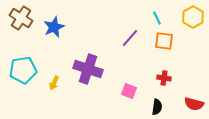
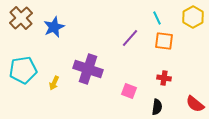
brown cross: rotated 15 degrees clockwise
red semicircle: moved 1 px right; rotated 24 degrees clockwise
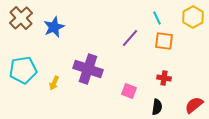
red semicircle: moved 1 px left, 1 px down; rotated 102 degrees clockwise
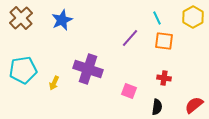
blue star: moved 8 px right, 7 px up
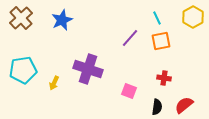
orange square: moved 3 px left; rotated 18 degrees counterclockwise
red semicircle: moved 10 px left
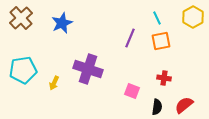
blue star: moved 3 px down
purple line: rotated 18 degrees counterclockwise
pink square: moved 3 px right
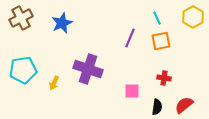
brown cross: rotated 15 degrees clockwise
pink square: rotated 21 degrees counterclockwise
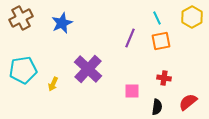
yellow hexagon: moved 1 px left
purple cross: rotated 24 degrees clockwise
yellow arrow: moved 1 px left, 1 px down
red semicircle: moved 4 px right, 3 px up
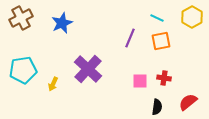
cyan line: rotated 40 degrees counterclockwise
pink square: moved 8 px right, 10 px up
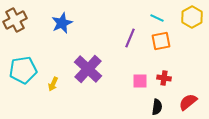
brown cross: moved 6 px left, 2 px down
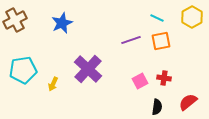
purple line: moved 1 px right, 2 px down; rotated 48 degrees clockwise
pink square: rotated 28 degrees counterclockwise
